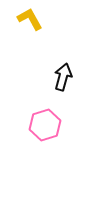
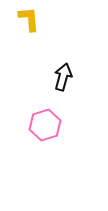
yellow L-shape: moved 1 px left; rotated 24 degrees clockwise
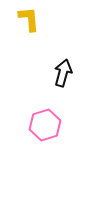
black arrow: moved 4 px up
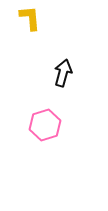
yellow L-shape: moved 1 px right, 1 px up
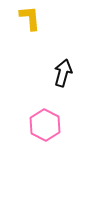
pink hexagon: rotated 16 degrees counterclockwise
